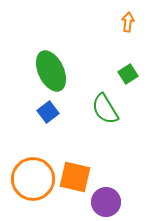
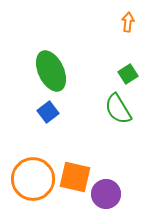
green semicircle: moved 13 px right
purple circle: moved 8 px up
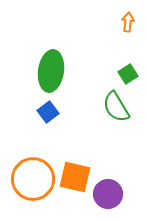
green ellipse: rotated 33 degrees clockwise
green semicircle: moved 2 px left, 2 px up
purple circle: moved 2 px right
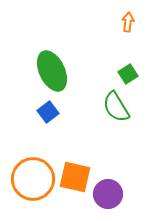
green ellipse: moved 1 px right; rotated 33 degrees counterclockwise
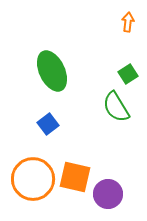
blue square: moved 12 px down
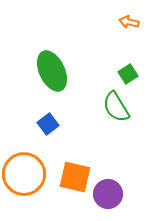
orange arrow: moved 1 px right; rotated 84 degrees counterclockwise
orange circle: moved 9 px left, 5 px up
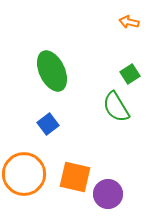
green square: moved 2 px right
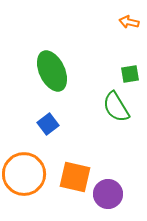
green square: rotated 24 degrees clockwise
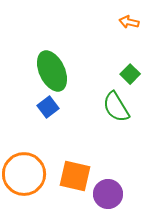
green square: rotated 36 degrees counterclockwise
blue square: moved 17 px up
orange square: moved 1 px up
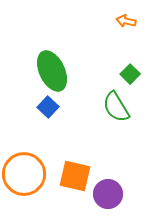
orange arrow: moved 3 px left, 1 px up
blue square: rotated 10 degrees counterclockwise
